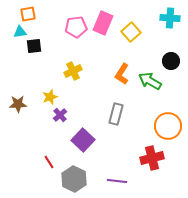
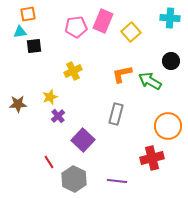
pink rectangle: moved 2 px up
orange L-shape: rotated 45 degrees clockwise
purple cross: moved 2 px left, 1 px down
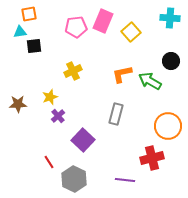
orange square: moved 1 px right
purple line: moved 8 px right, 1 px up
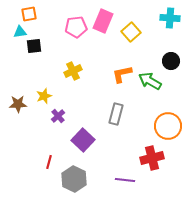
yellow star: moved 6 px left, 1 px up
red line: rotated 48 degrees clockwise
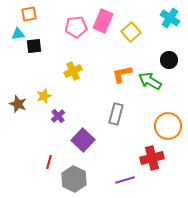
cyan cross: rotated 30 degrees clockwise
cyan triangle: moved 2 px left, 2 px down
black circle: moved 2 px left, 1 px up
brown star: rotated 24 degrees clockwise
purple line: rotated 24 degrees counterclockwise
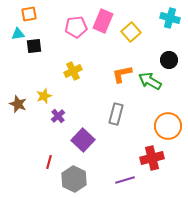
cyan cross: rotated 18 degrees counterclockwise
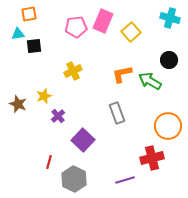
gray rectangle: moved 1 px right, 1 px up; rotated 35 degrees counterclockwise
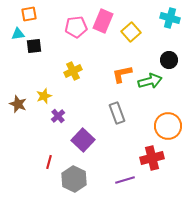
green arrow: rotated 135 degrees clockwise
